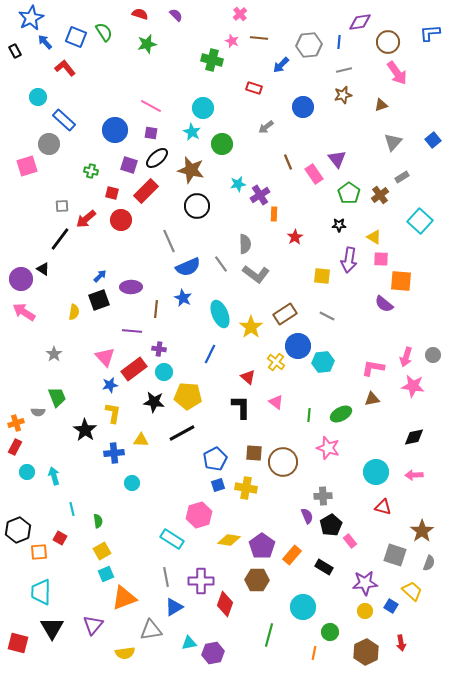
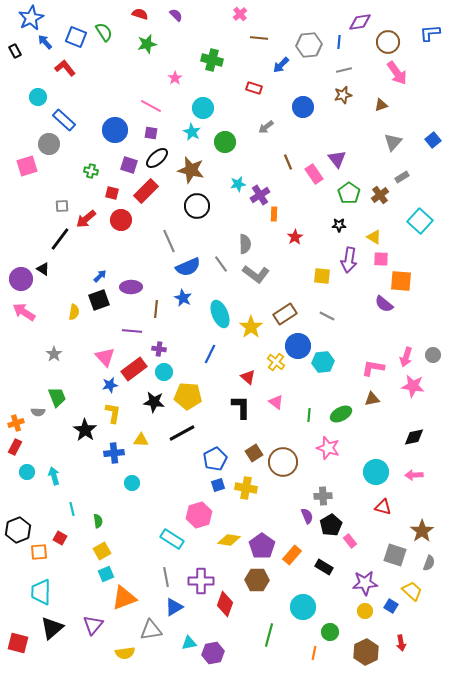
pink star at (232, 41): moved 57 px left, 37 px down; rotated 16 degrees clockwise
green circle at (222, 144): moved 3 px right, 2 px up
brown square at (254, 453): rotated 36 degrees counterclockwise
black triangle at (52, 628): rotated 20 degrees clockwise
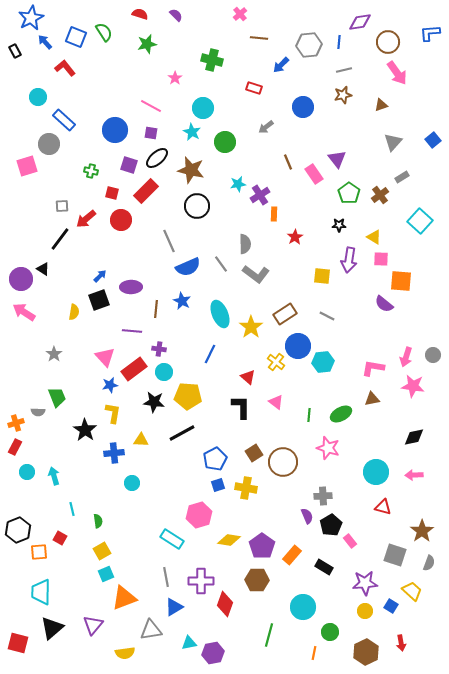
blue star at (183, 298): moved 1 px left, 3 px down
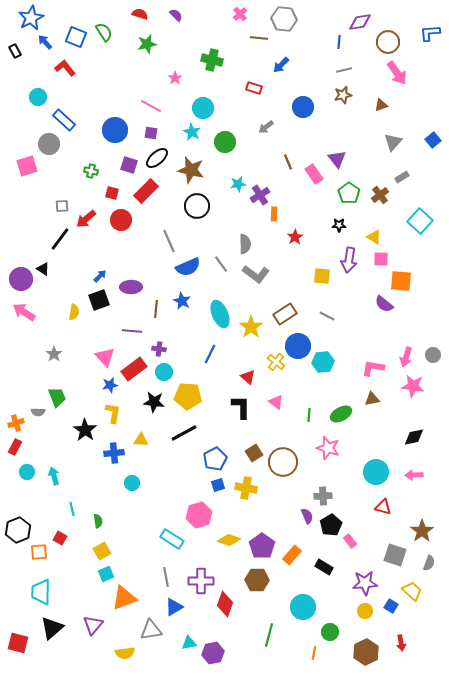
gray hexagon at (309, 45): moved 25 px left, 26 px up; rotated 10 degrees clockwise
black line at (182, 433): moved 2 px right
yellow diamond at (229, 540): rotated 10 degrees clockwise
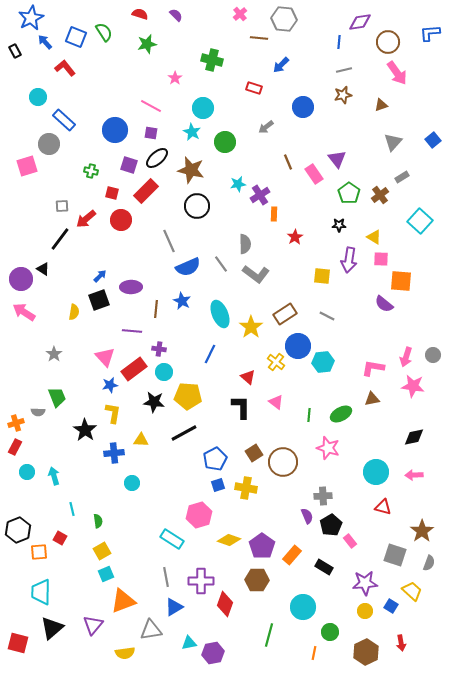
orange triangle at (124, 598): moved 1 px left, 3 px down
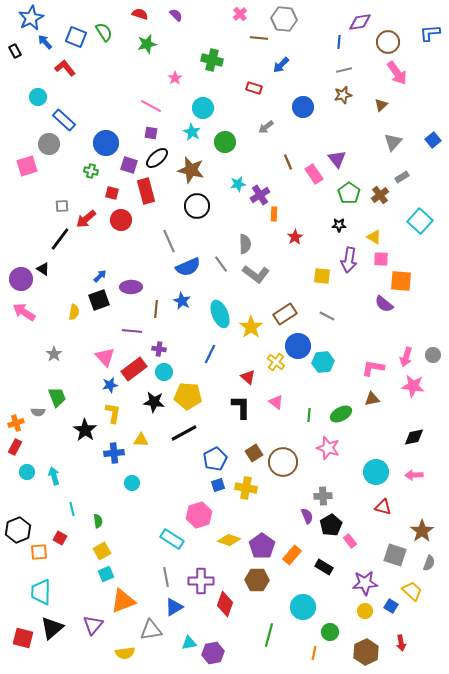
brown triangle at (381, 105): rotated 24 degrees counterclockwise
blue circle at (115, 130): moved 9 px left, 13 px down
red rectangle at (146, 191): rotated 60 degrees counterclockwise
red square at (18, 643): moved 5 px right, 5 px up
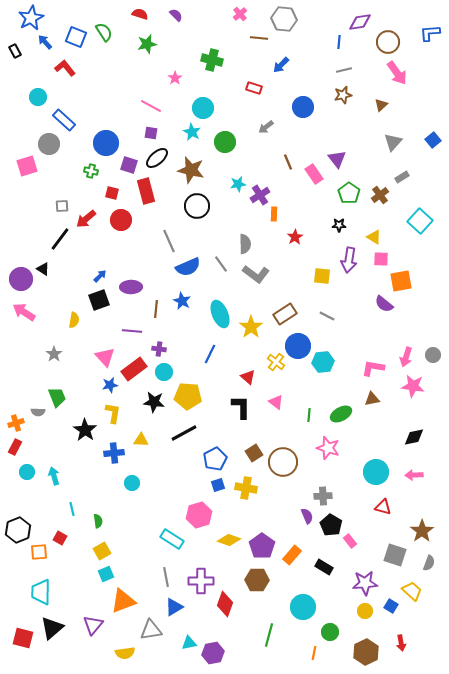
orange square at (401, 281): rotated 15 degrees counterclockwise
yellow semicircle at (74, 312): moved 8 px down
black pentagon at (331, 525): rotated 10 degrees counterclockwise
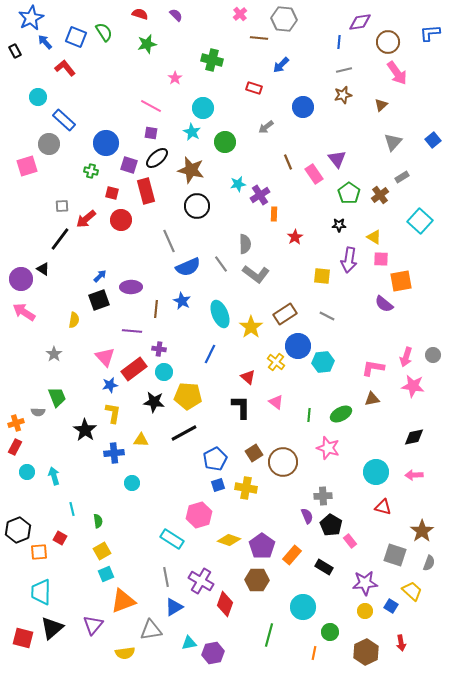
purple cross at (201, 581): rotated 30 degrees clockwise
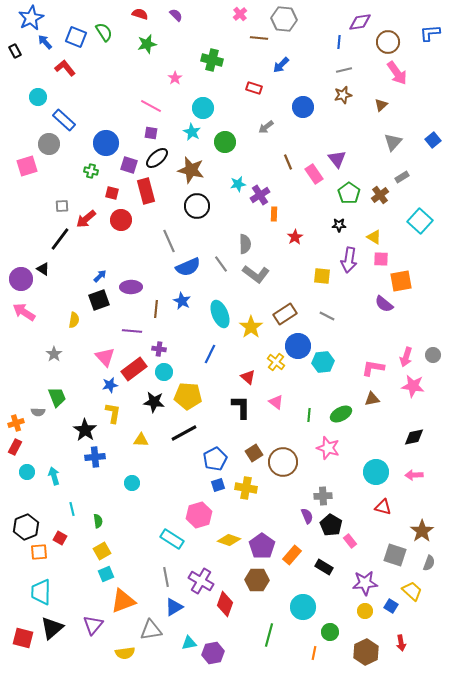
blue cross at (114, 453): moved 19 px left, 4 px down
black hexagon at (18, 530): moved 8 px right, 3 px up
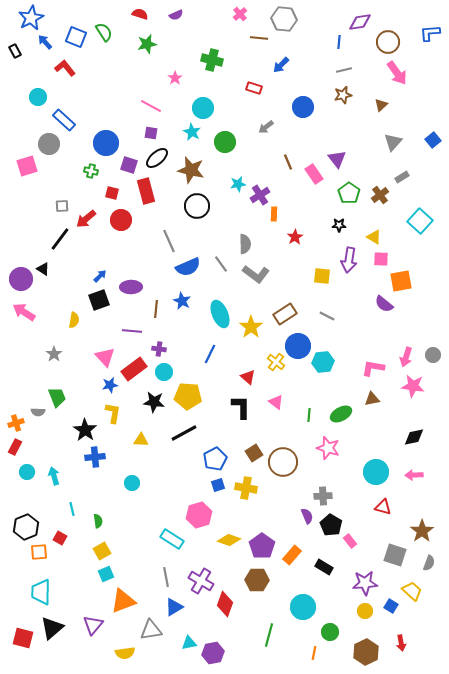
purple semicircle at (176, 15): rotated 112 degrees clockwise
